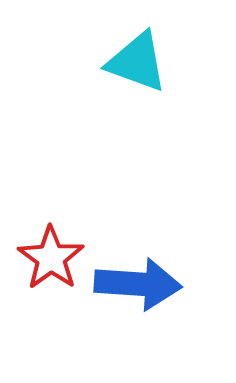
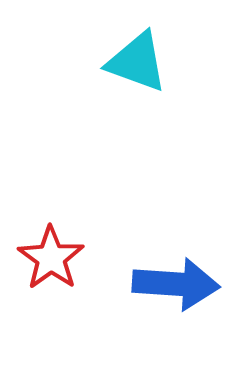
blue arrow: moved 38 px right
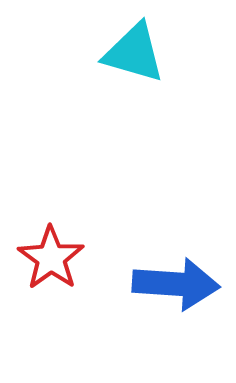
cyan triangle: moved 3 px left, 9 px up; rotated 4 degrees counterclockwise
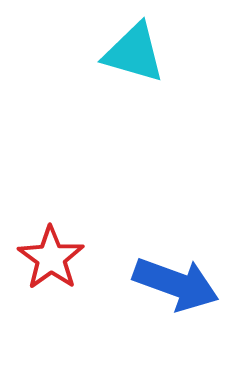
blue arrow: rotated 16 degrees clockwise
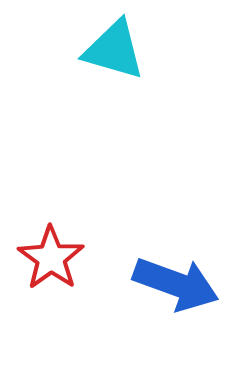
cyan triangle: moved 20 px left, 3 px up
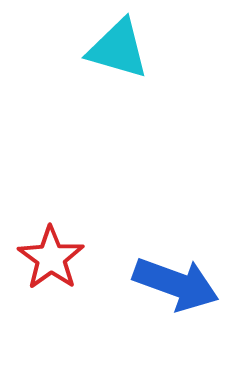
cyan triangle: moved 4 px right, 1 px up
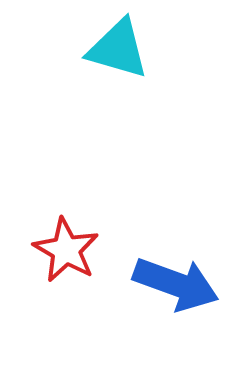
red star: moved 15 px right, 8 px up; rotated 6 degrees counterclockwise
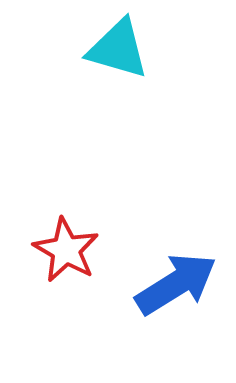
blue arrow: rotated 52 degrees counterclockwise
